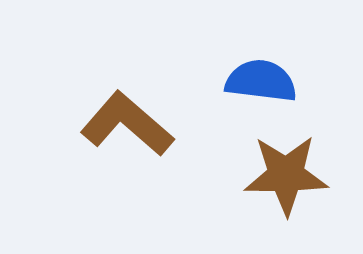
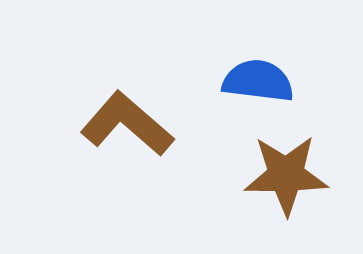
blue semicircle: moved 3 px left
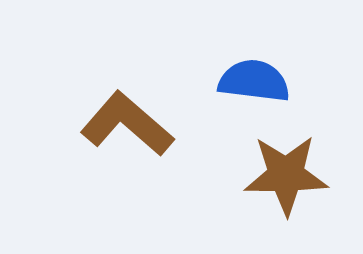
blue semicircle: moved 4 px left
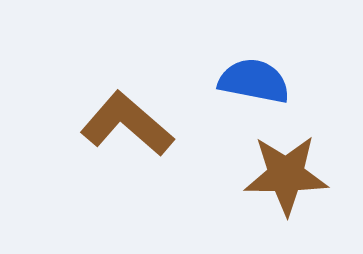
blue semicircle: rotated 4 degrees clockwise
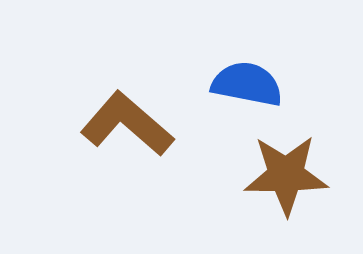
blue semicircle: moved 7 px left, 3 px down
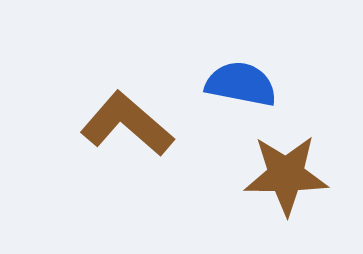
blue semicircle: moved 6 px left
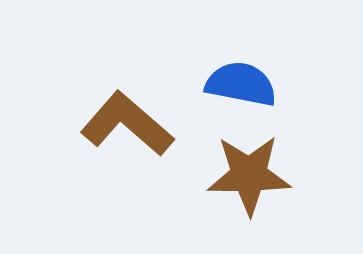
brown star: moved 37 px left
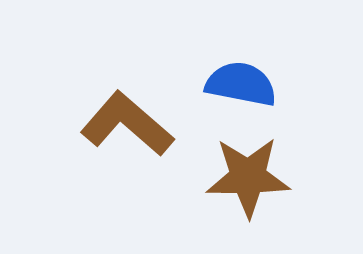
brown star: moved 1 px left, 2 px down
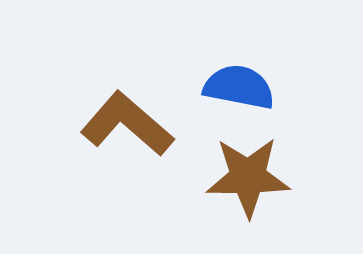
blue semicircle: moved 2 px left, 3 px down
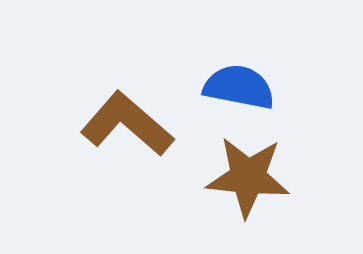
brown star: rotated 6 degrees clockwise
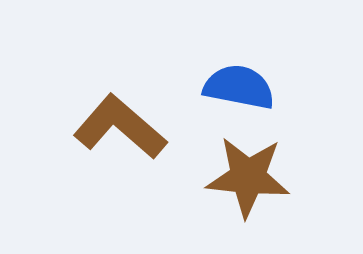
brown L-shape: moved 7 px left, 3 px down
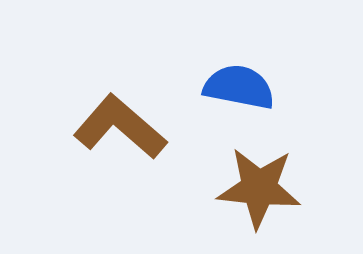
brown star: moved 11 px right, 11 px down
